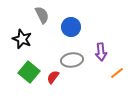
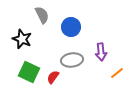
green square: rotated 15 degrees counterclockwise
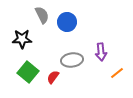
blue circle: moved 4 px left, 5 px up
black star: rotated 24 degrees counterclockwise
green square: moved 1 px left; rotated 15 degrees clockwise
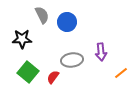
orange line: moved 4 px right
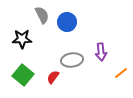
green square: moved 5 px left, 3 px down
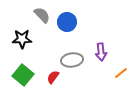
gray semicircle: rotated 18 degrees counterclockwise
